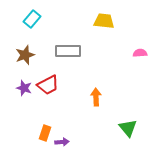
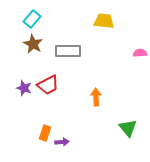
brown star: moved 8 px right, 11 px up; rotated 24 degrees counterclockwise
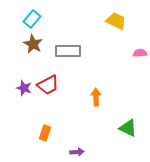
yellow trapezoid: moved 12 px right; rotated 20 degrees clockwise
green triangle: rotated 24 degrees counterclockwise
purple arrow: moved 15 px right, 10 px down
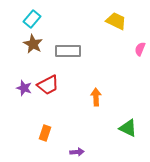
pink semicircle: moved 4 px up; rotated 64 degrees counterclockwise
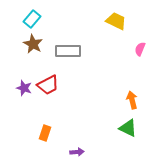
orange arrow: moved 36 px right, 3 px down; rotated 12 degrees counterclockwise
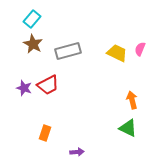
yellow trapezoid: moved 1 px right, 32 px down
gray rectangle: rotated 15 degrees counterclockwise
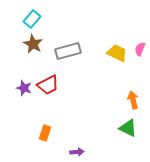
orange arrow: moved 1 px right
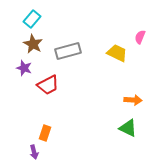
pink semicircle: moved 12 px up
purple star: moved 20 px up
orange arrow: rotated 108 degrees clockwise
purple arrow: moved 43 px left; rotated 80 degrees clockwise
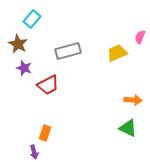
brown star: moved 15 px left
yellow trapezoid: rotated 50 degrees counterclockwise
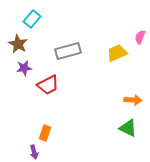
purple star: rotated 28 degrees counterclockwise
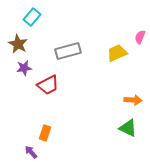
cyan rectangle: moved 2 px up
purple arrow: moved 3 px left; rotated 152 degrees clockwise
